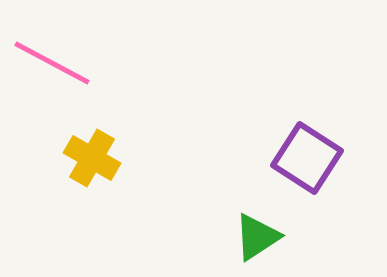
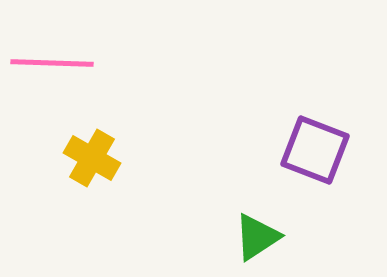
pink line: rotated 26 degrees counterclockwise
purple square: moved 8 px right, 8 px up; rotated 12 degrees counterclockwise
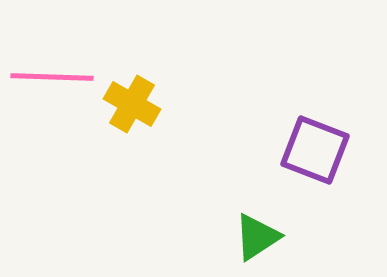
pink line: moved 14 px down
yellow cross: moved 40 px right, 54 px up
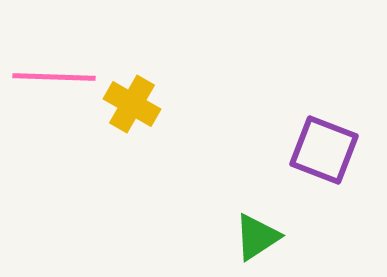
pink line: moved 2 px right
purple square: moved 9 px right
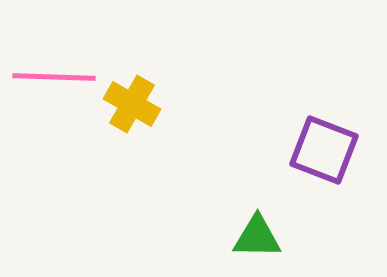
green triangle: rotated 34 degrees clockwise
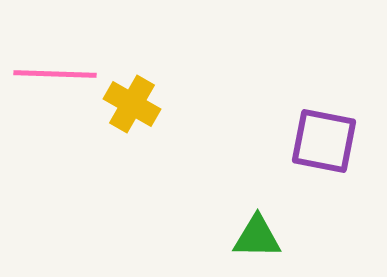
pink line: moved 1 px right, 3 px up
purple square: moved 9 px up; rotated 10 degrees counterclockwise
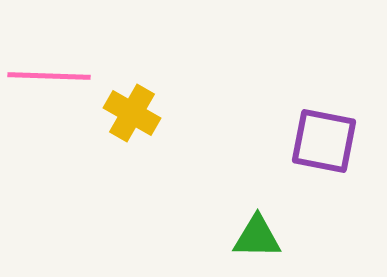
pink line: moved 6 px left, 2 px down
yellow cross: moved 9 px down
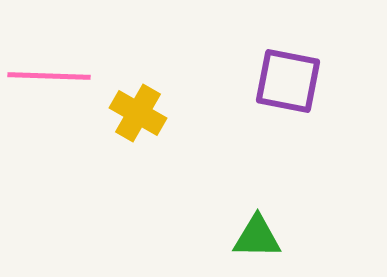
yellow cross: moved 6 px right
purple square: moved 36 px left, 60 px up
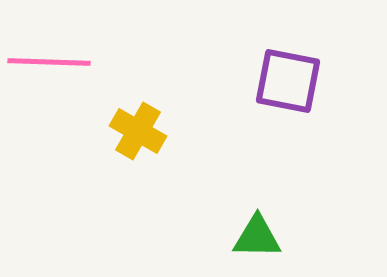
pink line: moved 14 px up
yellow cross: moved 18 px down
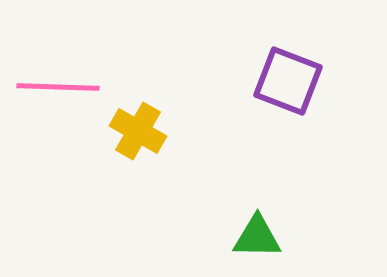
pink line: moved 9 px right, 25 px down
purple square: rotated 10 degrees clockwise
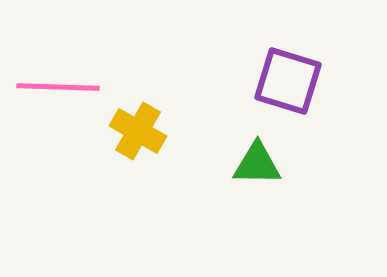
purple square: rotated 4 degrees counterclockwise
green triangle: moved 73 px up
